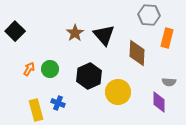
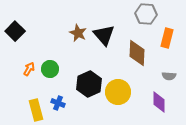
gray hexagon: moved 3 px left, 1 px up
brown star: moved 3 px right; rotated 12 degrees counterclockwise
black hexagon: moved 8 px down
gray semicircle: moved 6 px up
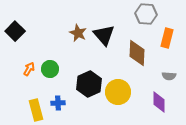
blue cross: rotated 24 degrees counterclockwise
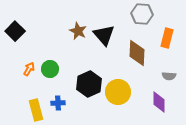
gray hexagon: moved 4 px left
brown star: moved 2 px up
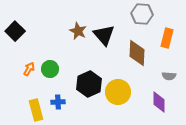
blue cross: moved 1 px up
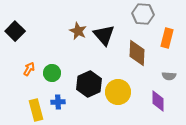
gray hexagon: moved 1 px right
green circle: moved 2 px right, 4 px down
purple diamond: moved 1 px left, 1 px up
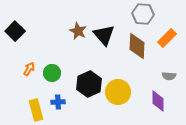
orange rectangle: rotated 30 degrees clockwise
brown diamond: moved 7 px up
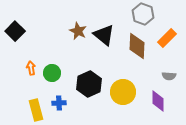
gray hexagon: rotated 15 degrees clockwise
black triangle: rotated 10 degrees counterclockwise
orange arrow: moved 2 px right, 1 px up; rotated 40 degrees counterclockwise
yellow circle: moved 5 px right
blue cross: moved 1 px right, 1 px down
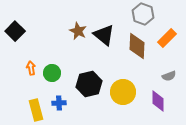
gray semicircle: rotated 24 degrees counterclockwise
black hexagon: rotated 10 degrees clockwise
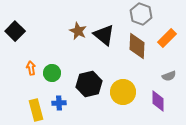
gray hexagon: moved 2 px left
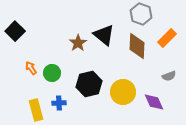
brown star: moved 12 px down; rotated 12 degrees clockwise
orange arrow: rotated 24 degrees counterclockwise
purple diamond: moved 4 px left, 1 px down; rotated 25 degrees counterclockwise
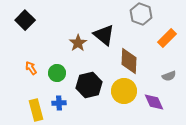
black square: moved 10 px right, 11 px up
brown diamond: moved 8 px left, 15 px down
green circle: moved 5 px right
black hexagon: moved 1 px down
yellow circle: moved 1 px right, 1 px up
